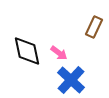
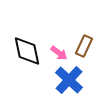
brown rectangle: moved 10 px left, 19 px down
blue cross: moved 2 px left
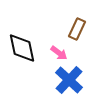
brown rectangle: moved 7 px left, 17 px up
black diamond: moved 5 px left, 3 px up
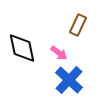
brown rectangle: moved 1 px right, 4 px up
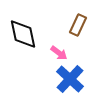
black diamond: moved 1 px right, 14 px up
blue cross: moved 1 px right, 1 px up
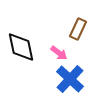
brown rectangle: moved 4 px down
black diamond: moved 2 px left, 13 px down
